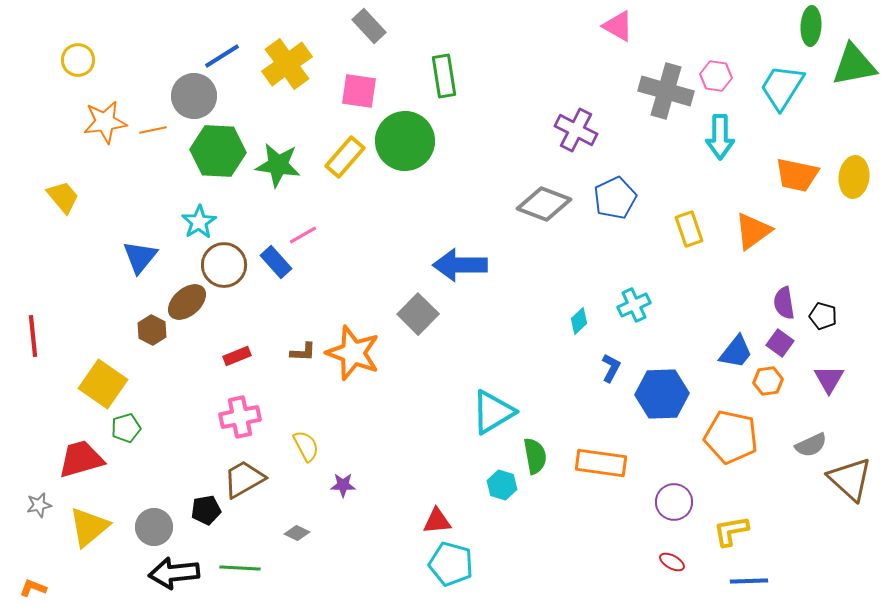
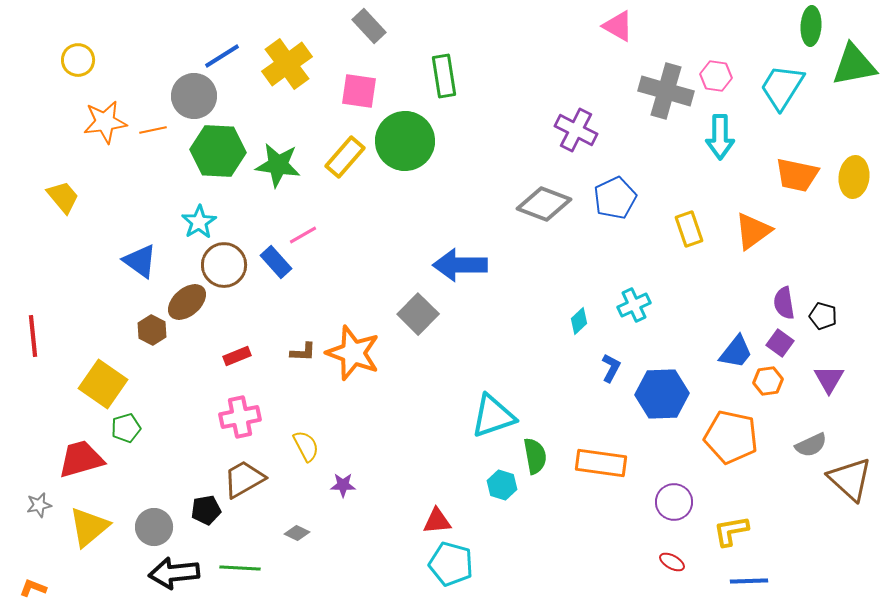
blue triangle at (140, 257): moved 4 px down; rotated 33 degrees counterclockwise
cyan triangle at (493, 412): moved 4 px down; rotated 12 degrees clockwise
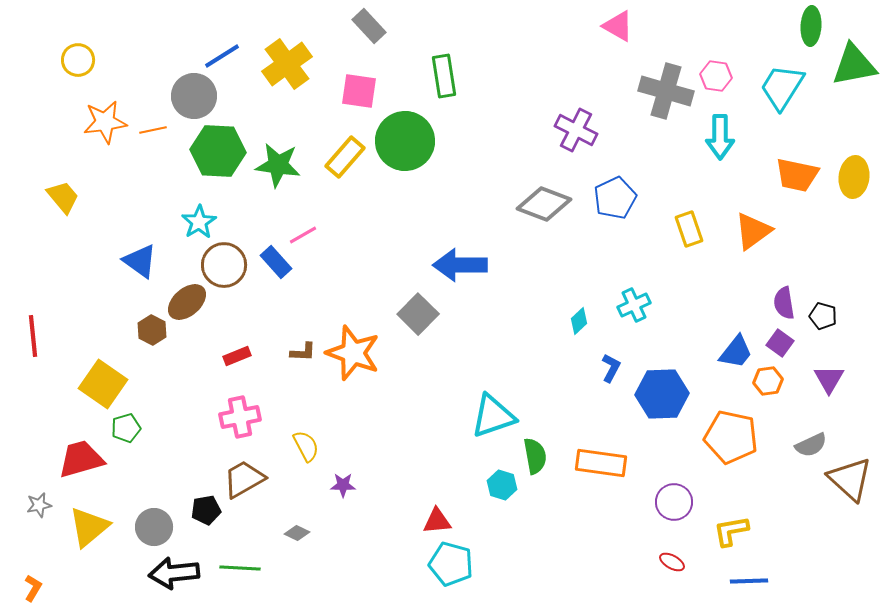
orange L-shape at (33, 588): rotated 100 degrees clockwise
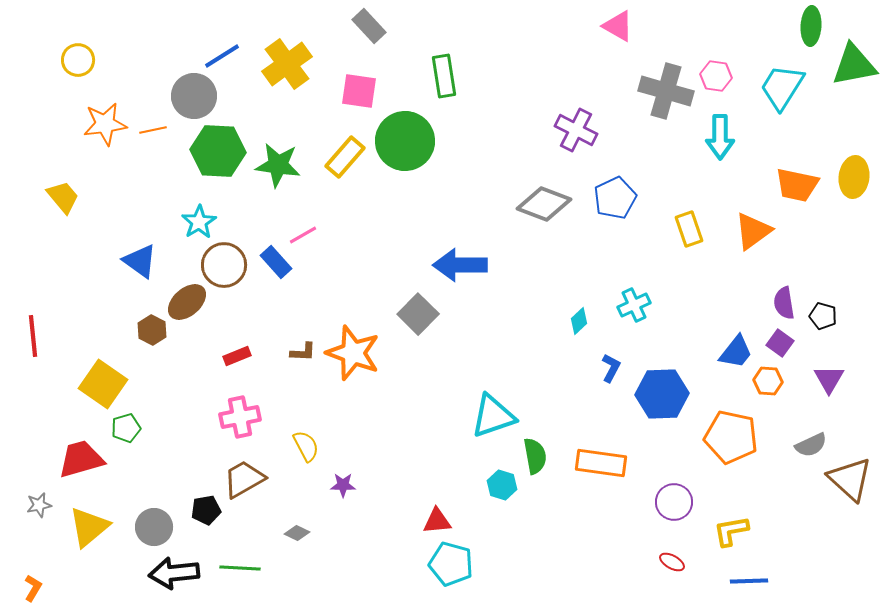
orange star at (105, 122): moved 2 px down
orange trapezoid at (797, 175): moved 10 px down
orange hexagon at (768, 381): rotated 12 degrees clockwise
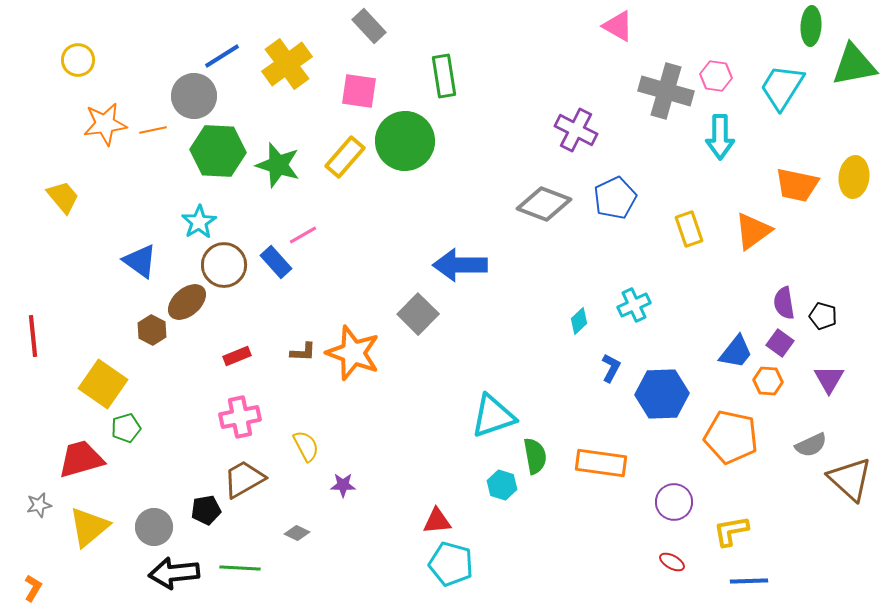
green star at (278, 165): rotated 9 degrees clockwise
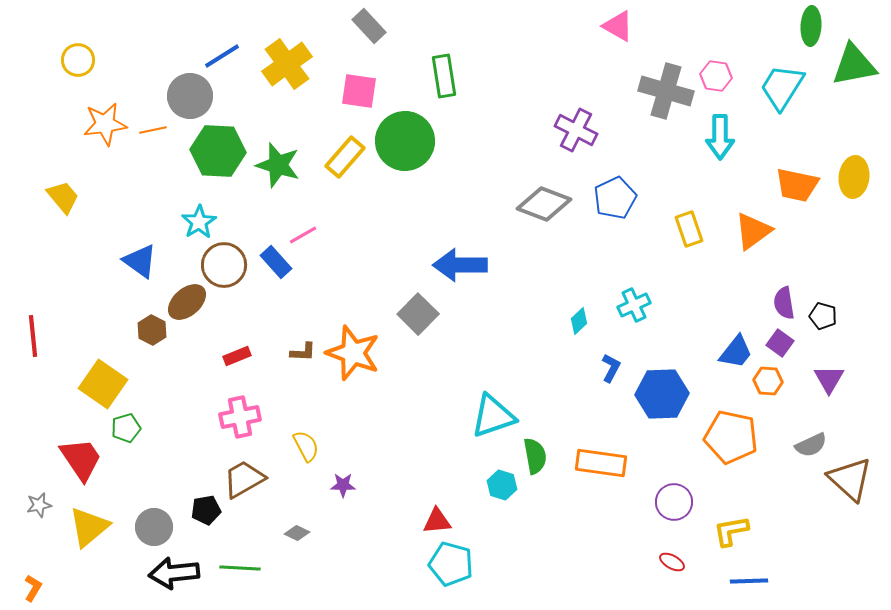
gray circle at (194, 96): moved 4 px left
red trapezoid at (81, 459): rotated 72 degrees clockwise
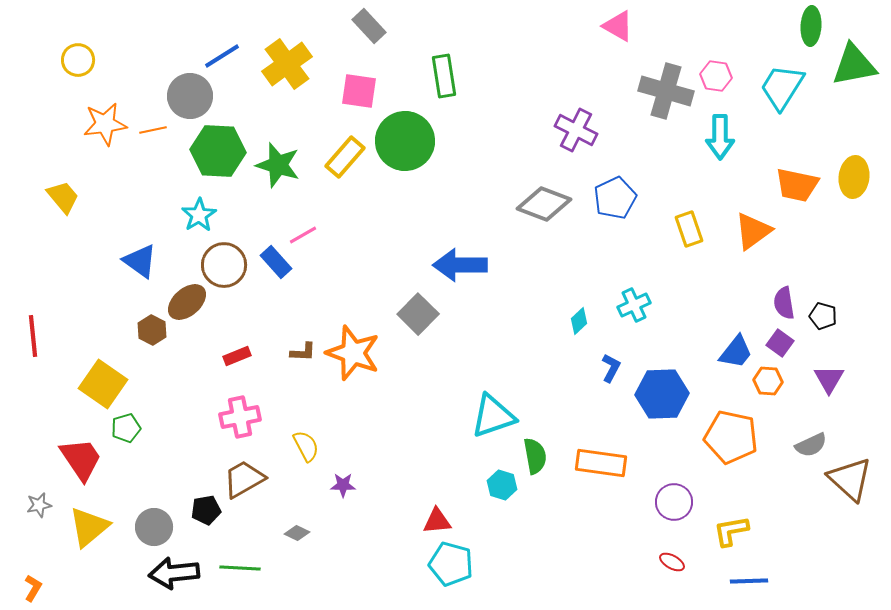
cyan star at (199, 222): moved 7 px up
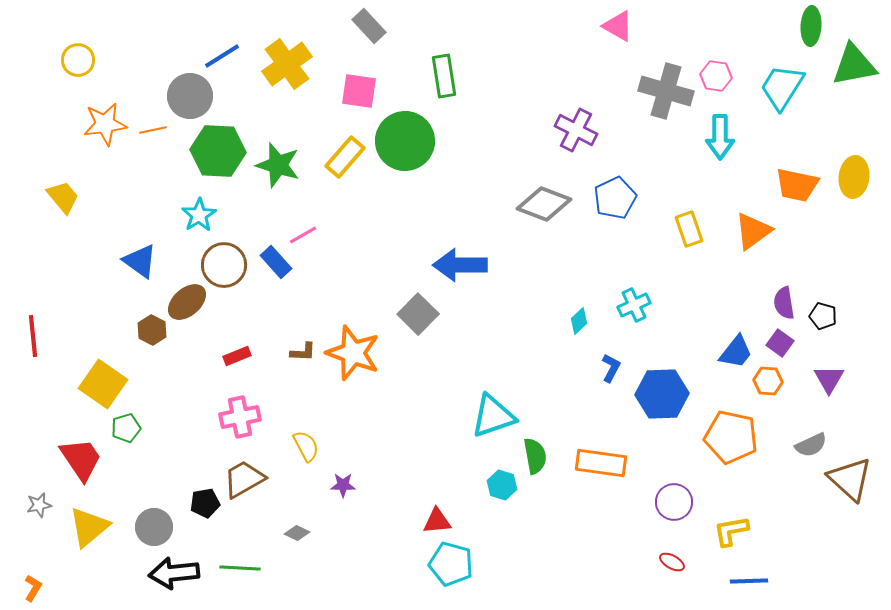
black pentagon at (206, 510): moved 1 px left, 7 px up
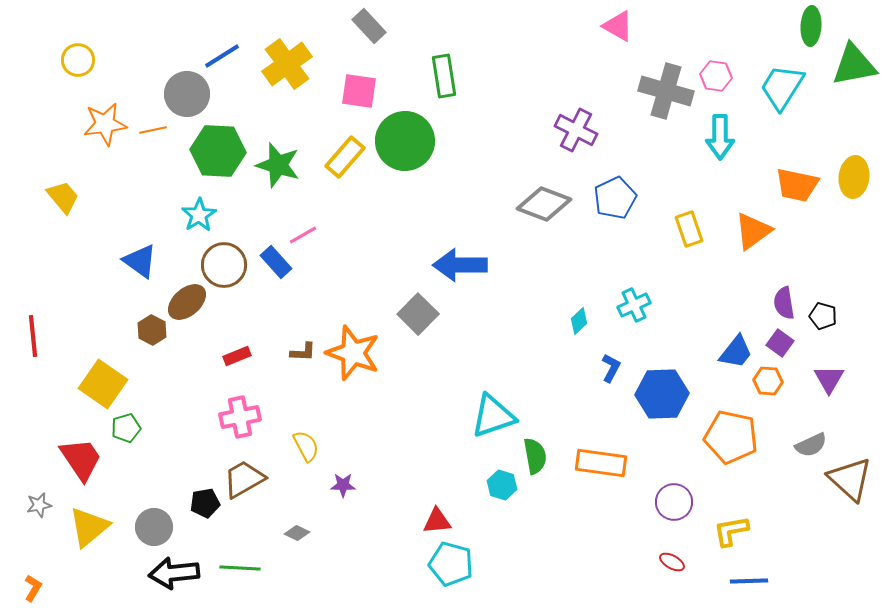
gray circle at (190, 96): moved 3 px left, 2 px up
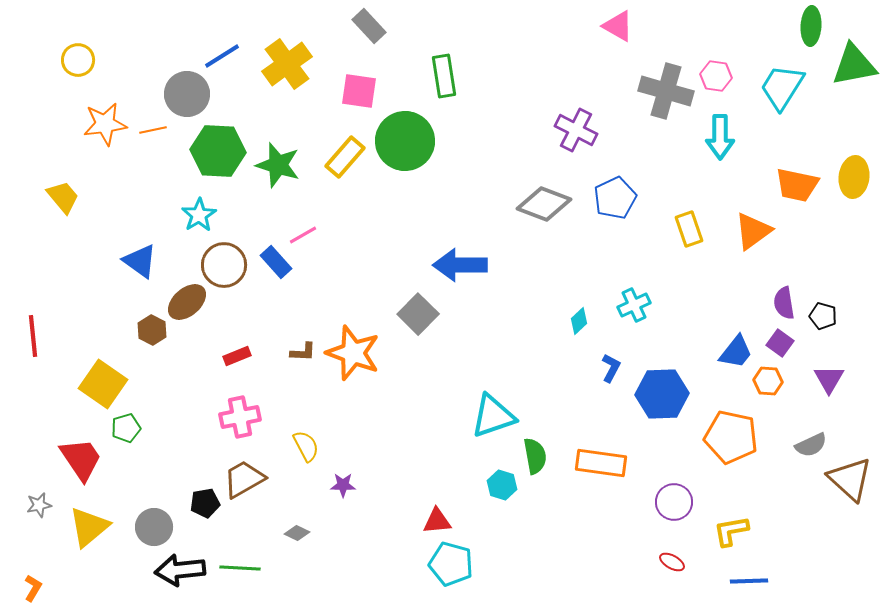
black arrow at (174, 573): moved 6 px right, 3 px up
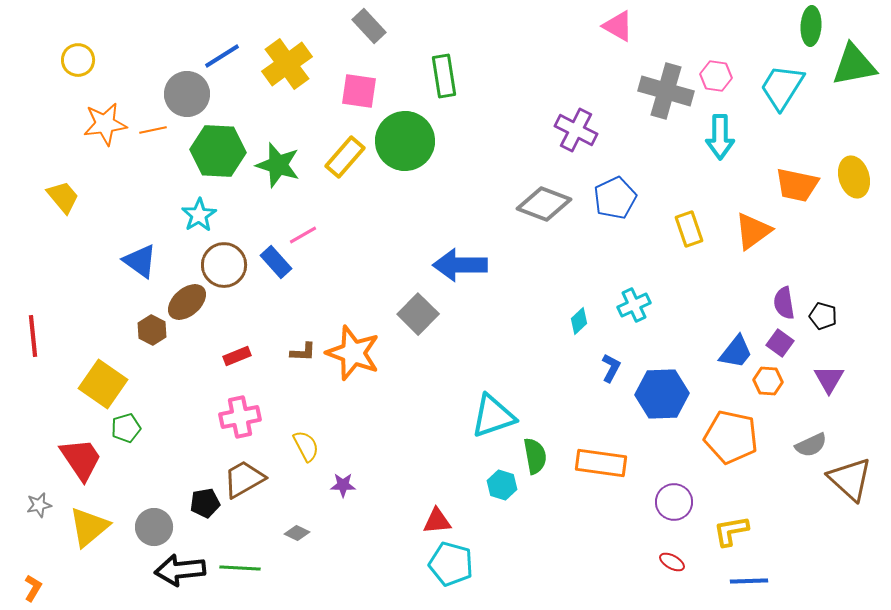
yellow ellipse at (854, 177): rotated 24 degrees counterclockwise
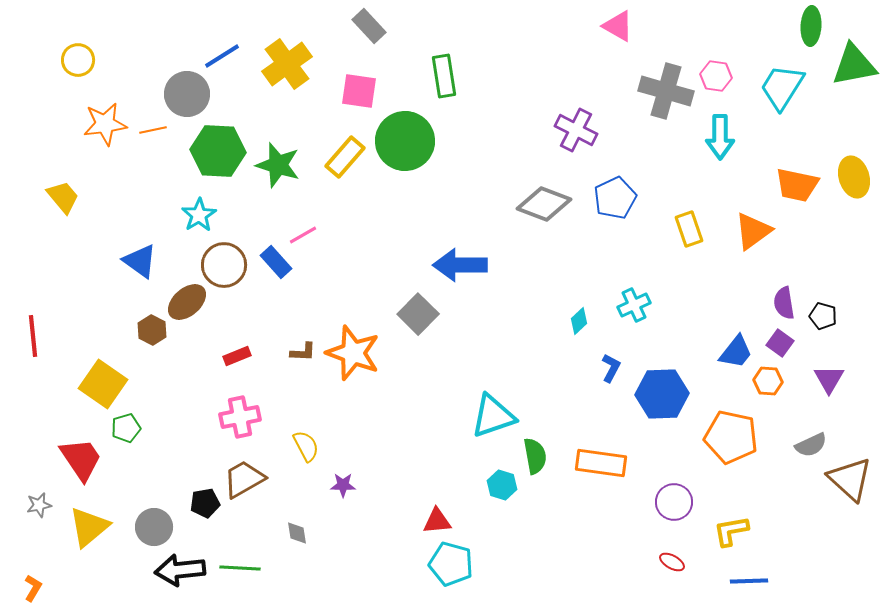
gray diamond at (297, 533): rotated 55 degrees clockwise
